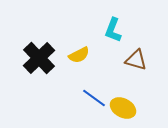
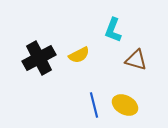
black cross: rotated 16 degrees clockwise
blue line: moved 7 px down; rotated 40 degrees clockwise
yellow ellipse: moved 2 px right, 3 px up
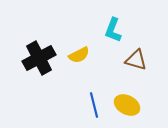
yellow ellipse: moved 2 px right
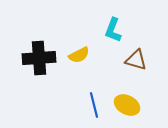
black cross: rotated 24 degrees clockwise
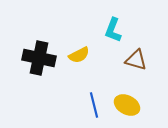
black cross: rotated 16 degrees clockwise
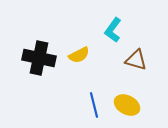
cyan L-shape: rotated 15 degrees clockwise
